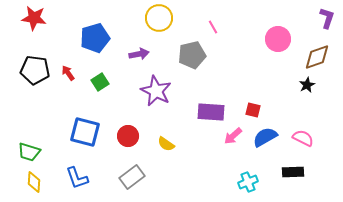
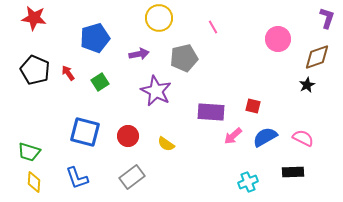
gray pentagon: moved 8 px left, 3 px down
black pentagon: rotated 16 degrees clockwise
red square: moved 4 px up
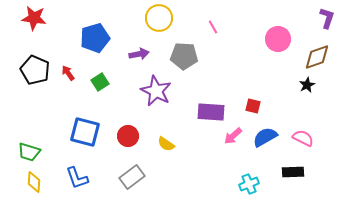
gray pentagon: moved 2 px up; rotated 16 degrees clockwise
cyan cross: moved 1 px right, 2 px down
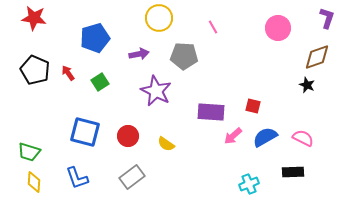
pink circle: moved 11 px up
black star: rotated 21 degrees counterclockwise
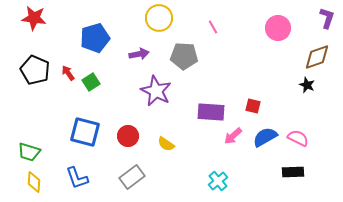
green square: moved 9 px left
pink semicircle: moved 5 px left
cyan cross: moved 31 px left, 3 px up; rotated 18 degrees counterclockwise
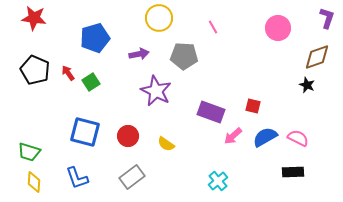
purple rectangle: rotated 16 degrees clockwise
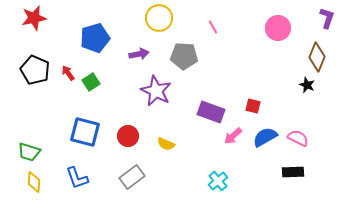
red star: rotated 20 degrees counterclockwise
brown diamond: rotated 48 degrees counterclockwise
yellow semicircle: rotated 12 degrees counterclockwise
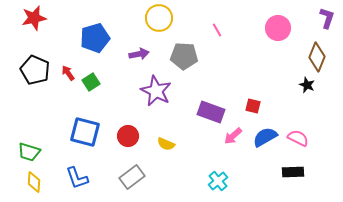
pink line: moved 4 px right, 3 px down
